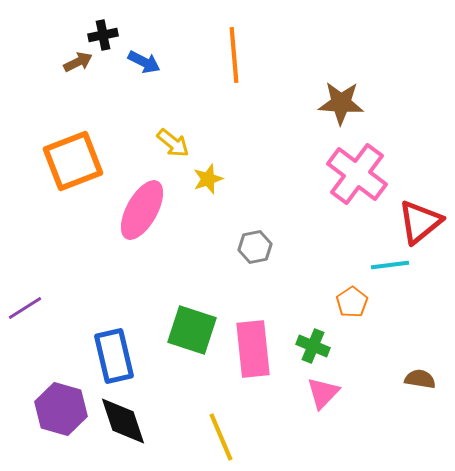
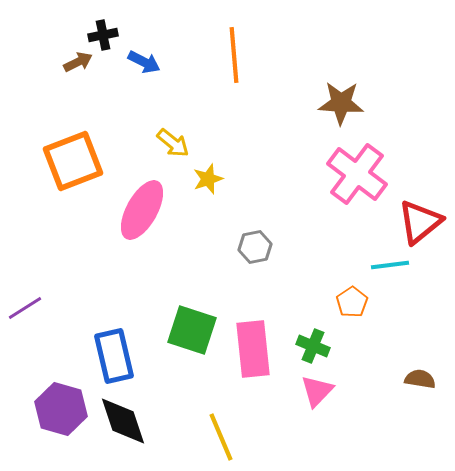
pink triangle: moved 6 px left, 2 px up
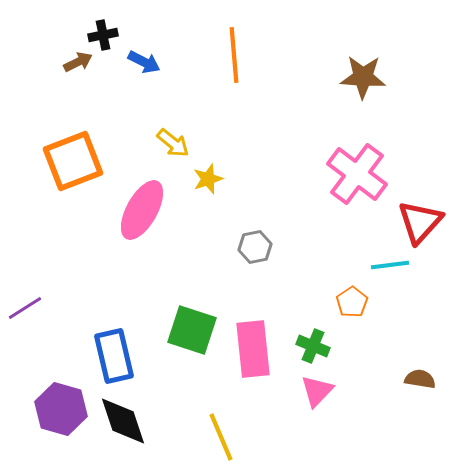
brown star: moved 22 px right, 26 px up
red triangle: rotated 9 degrees counterclockwise
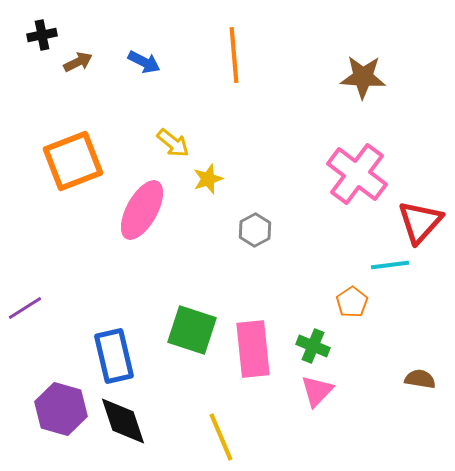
black cross: moved 61 px left
gray hexagon: moved 17 px up; rotated 16 degrees counterclockwise
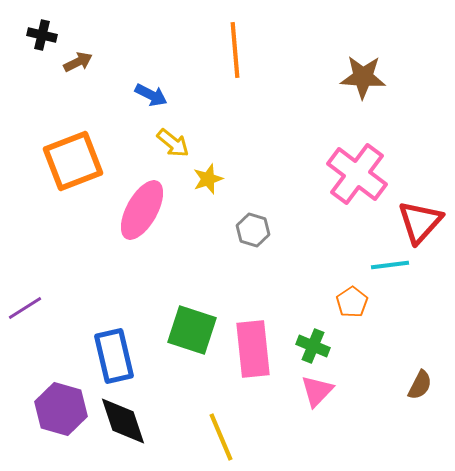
black cross: rotated 24 degrees clockwise
orange line: moved 1 px right, 5 px up
blue arrow: moved 7 px right, 33 px down
gray hexagon: moved 2 px left; rotated 16 degrees counterclockwise
brown semicircle: moved 6 px down; rotated 108 degrees clockwise
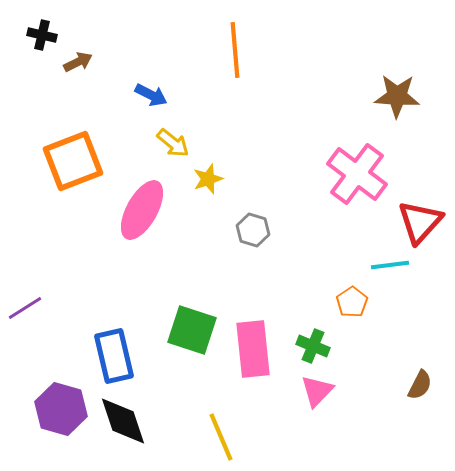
brown star: moved 34 px right, 19 px down
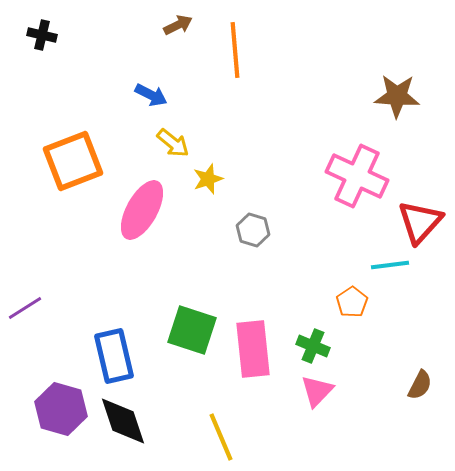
brown arrow: moved 100 px right, 37 px up
pink cross: moved 2 px down; rotated 12 degrees counterclockwise
